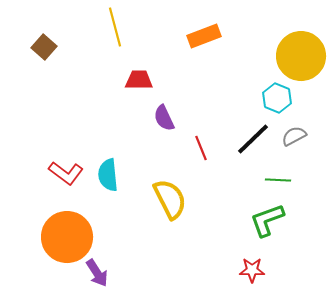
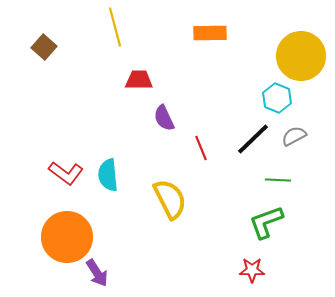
orange rectangle: moved 6 px right, 3 px up; rotated 20 degrees clockwise
green L-shape: moved 1 px left, 2 px down
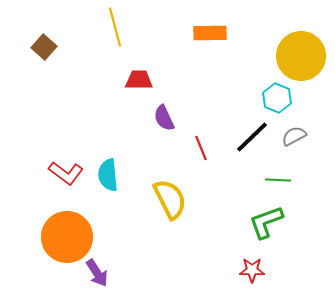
black line: moved 1 px left, 2 px up
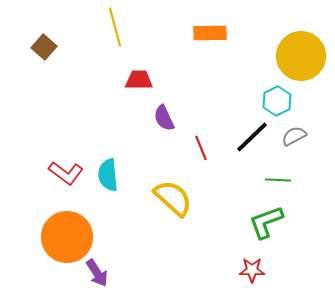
cyan hexagon: moved 3 px down; rotated 12 degrees clockwise
yellow semicircle: moved 3 px right, 1 px up; rotated 21 degrees counterclockwise
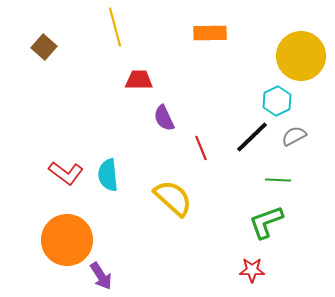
orange circle: moved 3 px down
purple arrow: moved 4 px right, 3 px down
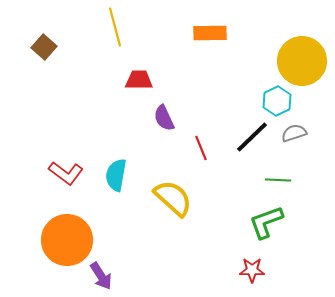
yellow circle: moved 1 px right, 5 px down
gray semicircle: moved 3 px up; rotated 10 degrees clockwise
cyan semicircle: moved 8 px right; rotated 16 degrees clockwise
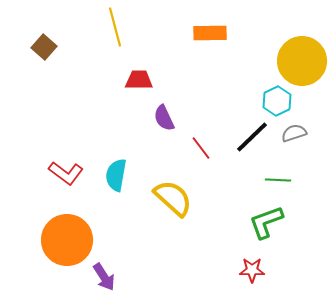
red line: rotated 15 degrees counterclockwise
purple arrow: moved 3 px right, 1 px down
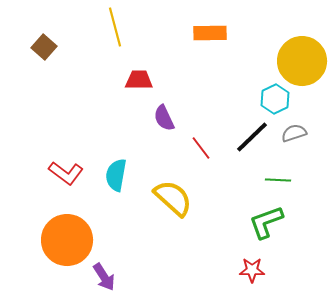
cyan hexagon: moved 2 px left, 2 px up
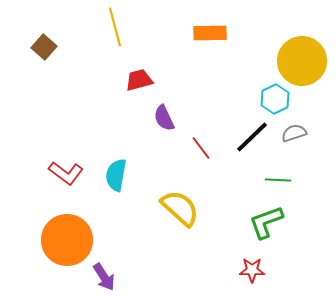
red trapezoid: rotated 16 degrees counterclockwise
yellow semicircle: moved 7 px right, 10 px down
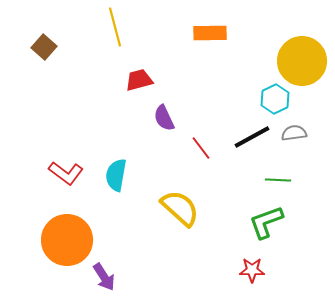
gray semicircle: rotated 10 degrees clockwise
black line: rotated 15 degrees clockwise
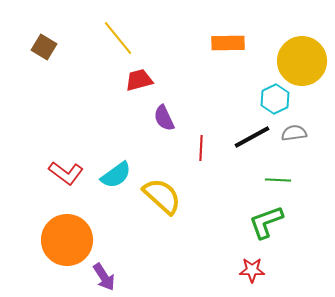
yellow line: moved 3 px right, 11 px down; rotated 24 degrees counterclockwise
orange rectangle: moved 18 px right, 10 px down
brown square: rotated 10 degrees counterclockwise
red line: rotated 40 degrees clockwise
cyan semicircle: rotated 136 degrees counterclockwise
yellow semicircle: moved 18 px left, 12 px up
